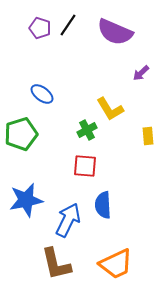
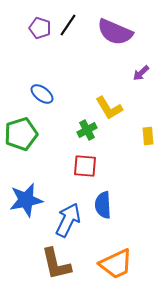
yellow L-shape: moved 1 px left, 1 px up
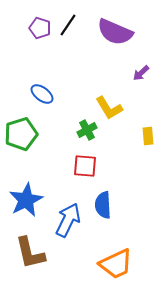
blue star: rotated 16 degrees counterclockwise
brown L-shape: moved 26 px left, 11 px up
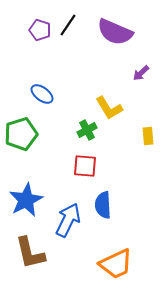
purple pentagon: moved 2 px down
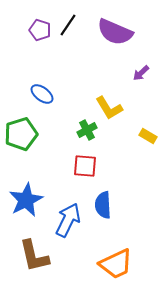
yellow rectangle: rotated 54 degrees counterclockwise
brown L-shape: moved 4 px right, 3 px down
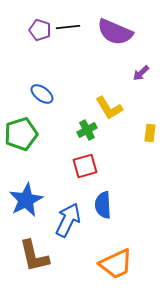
black line: moved 2 px down; rotated 50 degrees clockwise
yellow rectangle: moved 2 px right, 3 px up; rotated 66 degrees clockwise
red square: rotated 20 degrees counterclockwise
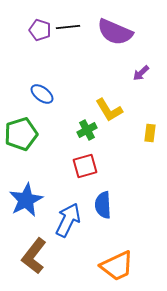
yellow L-shape: moved 2 px down
brown L-shape: rotated 51 degrees clockwise
orange trapezoid: moved 1 px right, 2 px down
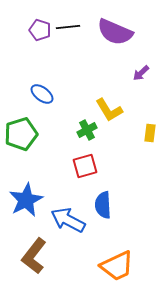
blue arrow: rotated 88 degrees counterclockwise
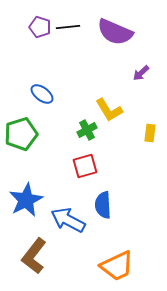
purple pentagon: moved 3 px up
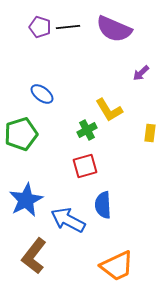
purple semicircle: moved 1 px left, 3 px up
